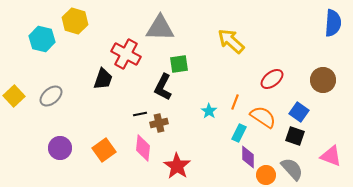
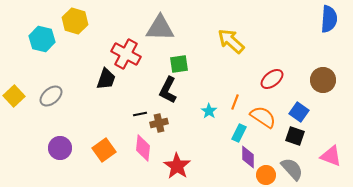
blue semicircle: moved 4 px left, 4 px up
black trapezoid: moved 3 px right
black L-shape: moved 5 px right, 3 px down
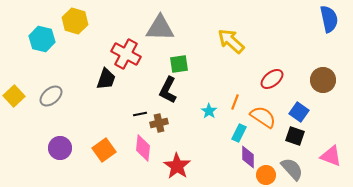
blue semicircle: rotated 16 degrees counterclockwise
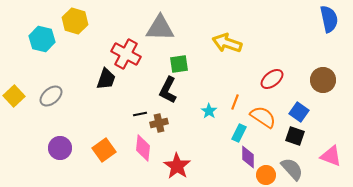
yellow arrow: moved 4 px left, 2 px down; rotated 24 degrees counterclockwise
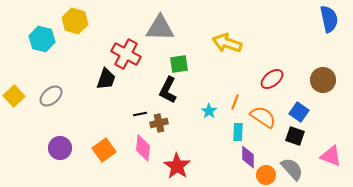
cyan rectangle: moved 1 px left, 1 px up; rotated 24 degrees counterclockwise
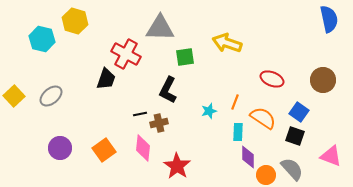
green square: moved 6 px right, 7 px up
red ellipse: rotated 60 degrees clockwise
cyan star: rotated 21 degrees clockwise
orange semicircle: moved 1 px down
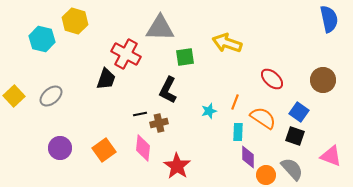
red ellipse: rotated 20 degrees clockwise
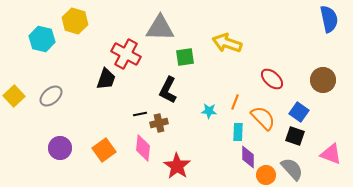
cyan star: rotated 21 degrees clockwise
orange semicircle: rotated 12 degrees clockwise
pink triangle: moved 2 px up
